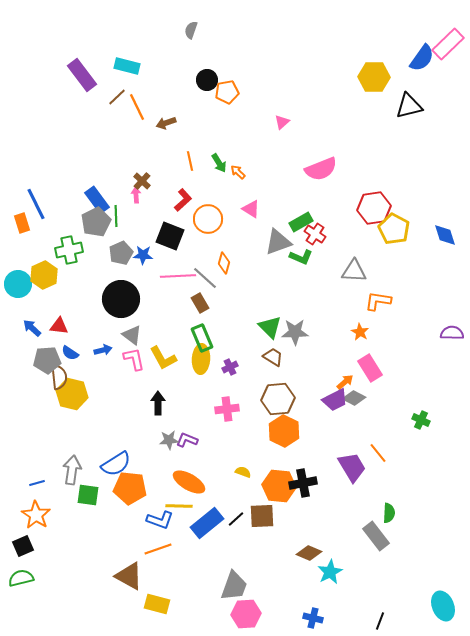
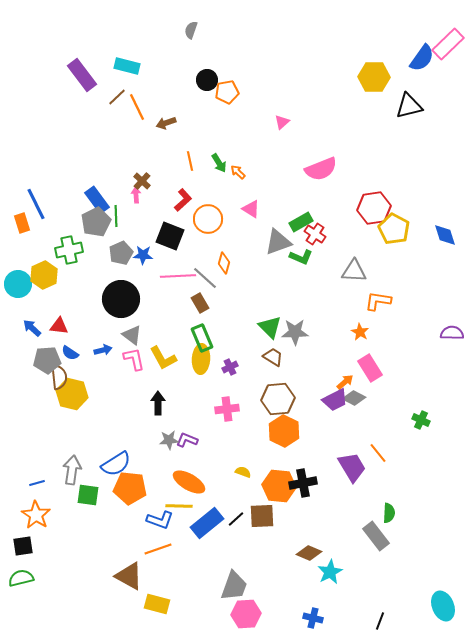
black square at (23, 546): rotated 15 degrees clockwise
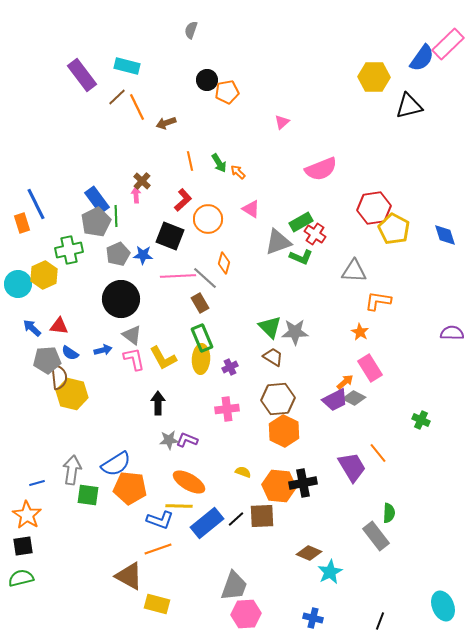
gray pentagon at (121, 253): moved 3 px left, 1 px down
orange star at (36, 515): moved 9 px left
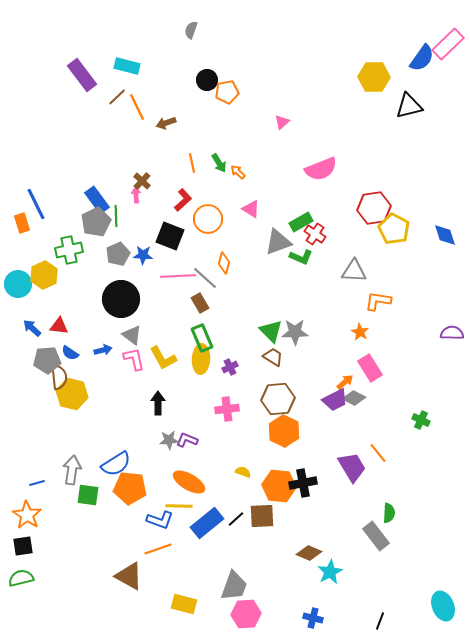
orange line at (190, 161): moved 2 px right, 2 px down
green triangle at (270, 327): moved 1 px right, 4 px down
yellow rectangle at (157, 604): moved 27 px right
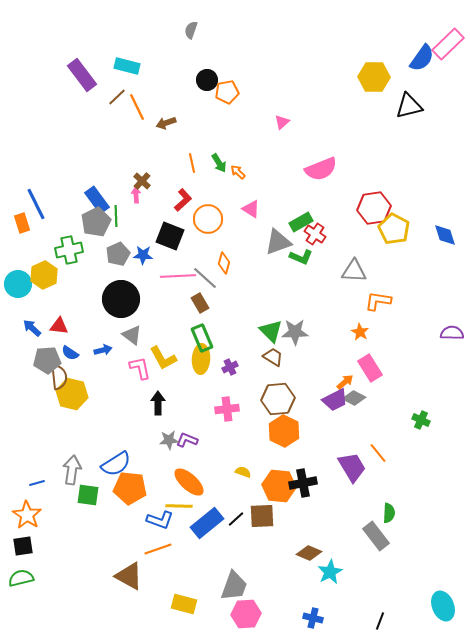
pink L-shape at (134, 359): moved 6 px right, 9 px down
orange ellipse at (189, 482): rotated 12 degrees clockwise
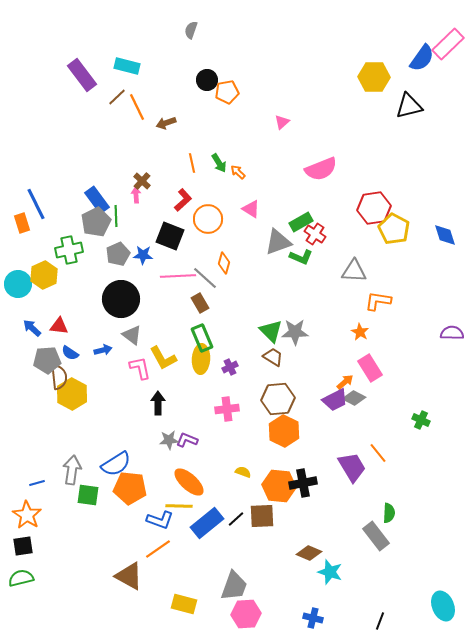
yellow hexagon at (72, 394): rotated 16 degrees clockwise
orange line at (158, 549): rotated 16 degrees counterclockwise
cyan star at (330, 572): rotated 25 degrees counterclockwise
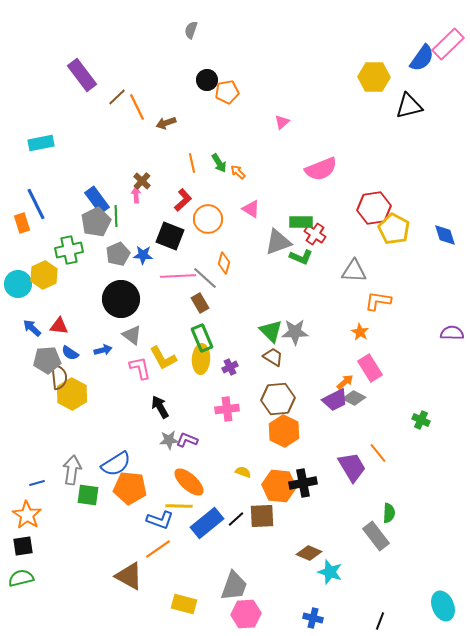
cyan rectangle at (127, 66): moved 86 px left, 77 px down; rotated 25 degrees counterclockwise
green rectangle at (301, 222): rotated 30 degrees clockwise
black arrow at (158, 403): moved 2 px right, 4 px down; rotated 30 degrees counterclockwise
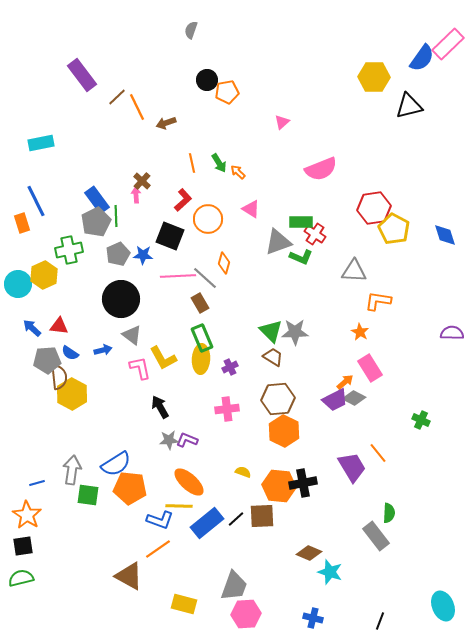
blue line at (36, 204): moved 3 px up
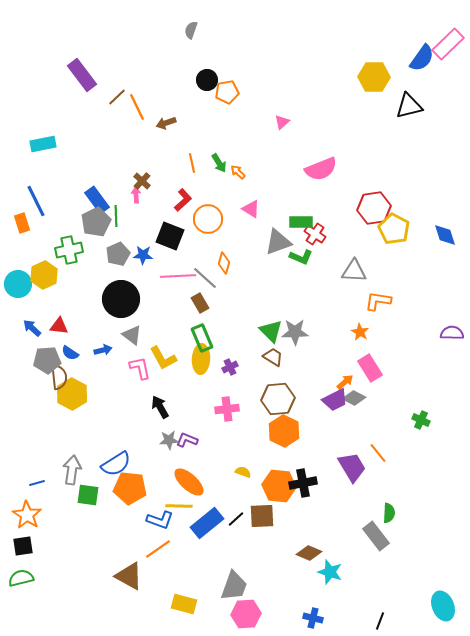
cyan rectangle at (41, 143): moved 2 px right, 1 px down
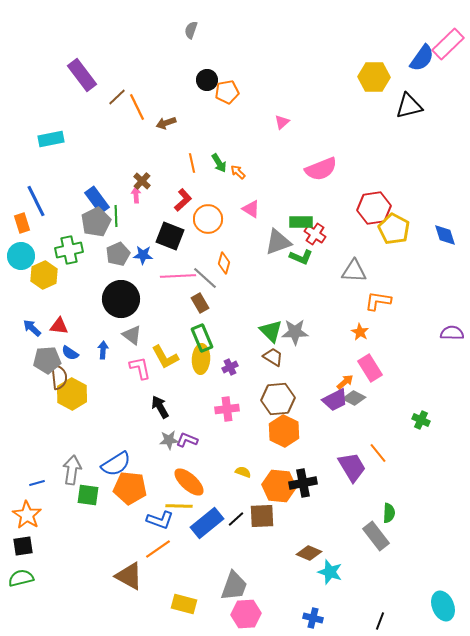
cyan rectangle at (43, 144): moved 8 px right, 5 px up
cyan circle at (18, 284): moved 3 px right, 28 px up
blue arrow at (103, 350): rotated 72 degrees counterclockwise
yellow L-shape at (163, 358): moved 2 px right, 1 px up
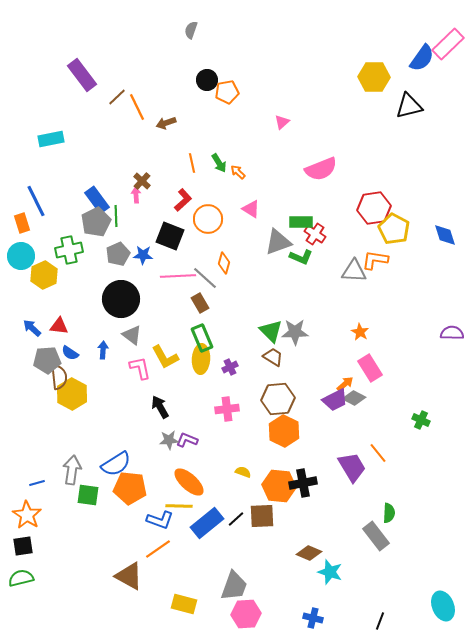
orange L-shape at (378, 301): moved 3 px left, 41 px up
orange arrow at (345, 382): moved 2 px down
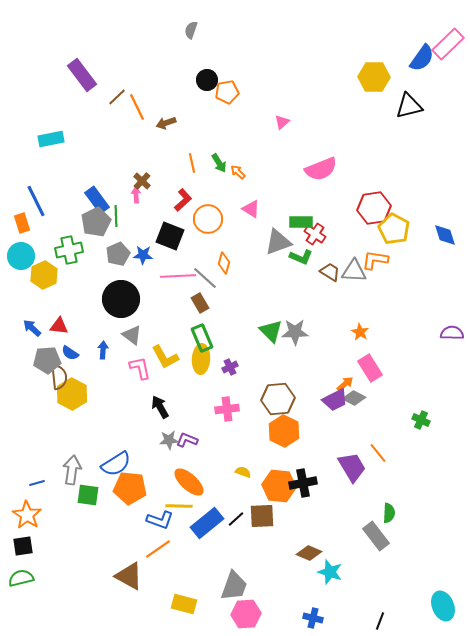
brown trapezoid at (273, 357): moved 57 px right, 85 px up
